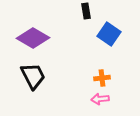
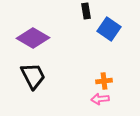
blue square: moved 5 px up
orange cross: moved 2 px right, 3 px down
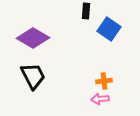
black rectangle: rotated 14 degrees clockwise
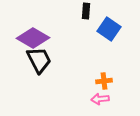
black trapezoid: moved 6 px right, 16 px up
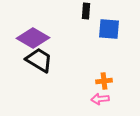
blue square: rotated 30 degrees counterclockwise
black trapezoid: rotated 32 degrees counterclockwise
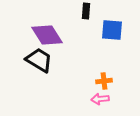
blue square: moved 3 px right, 1 px down
purple diamond: moved 14 px right, 3 px up; rotated 28 degrees clockwise
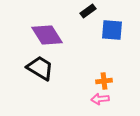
black rectangle: moved 2 px right; rotated 49 degrees clockwise
black trapezoid: moved 1 px right, 8 px down
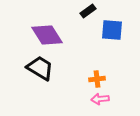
orange cross: moved 7 px left, 2 px up
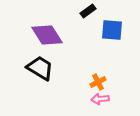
orange cross: moved 1 px right, 3 px down; rotated 21 degrees counterclockwise
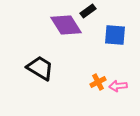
blue square: moved 3 px right, 5 px down
purple diamond: moved 19 px right, 10 px up
pink arrow: moved 18 px right, 13 px up
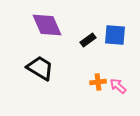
black rectangle: moved 29 px down
purple diamond: moved 19 px left; rotated 8 degrees clockwise
orange cross: rotated 21 degrees clockwise
pink arrow: rotated 48 degrees clockwise
